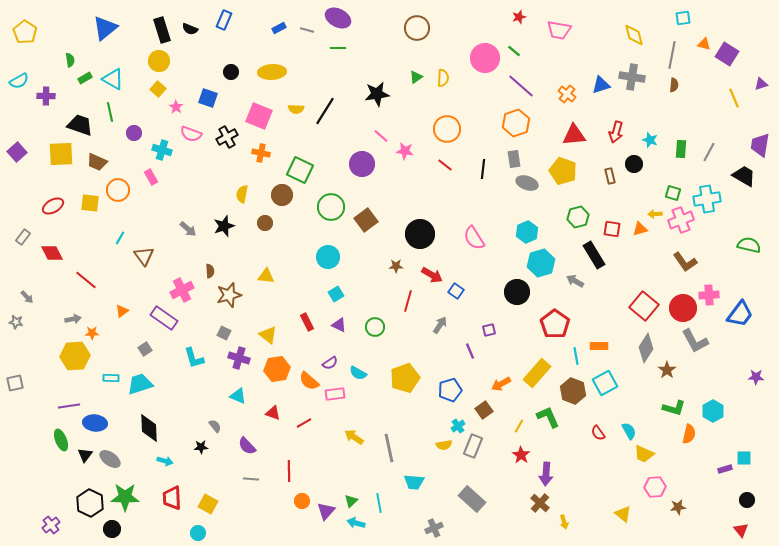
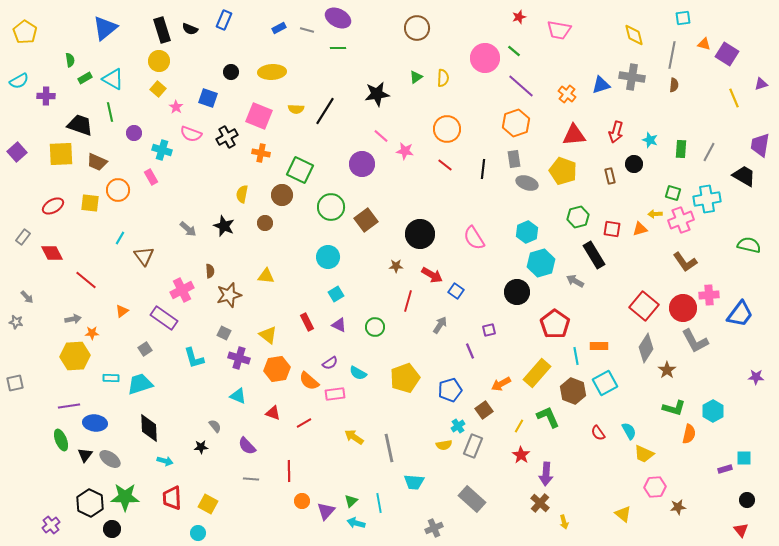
black star at (224, 226): rotated 30 degrees counterclockwise
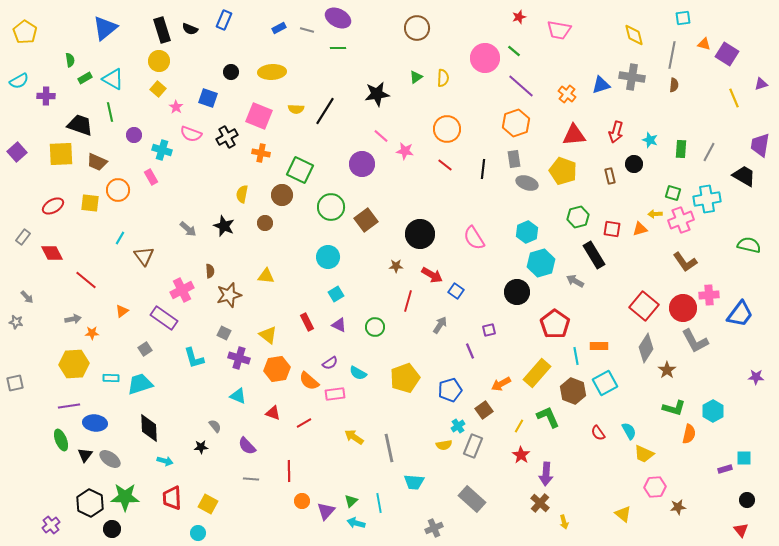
purple circle at (134, 133): moved 2 px down
yellow hexagon at (75, 356): moved 1 px left, 8 px down
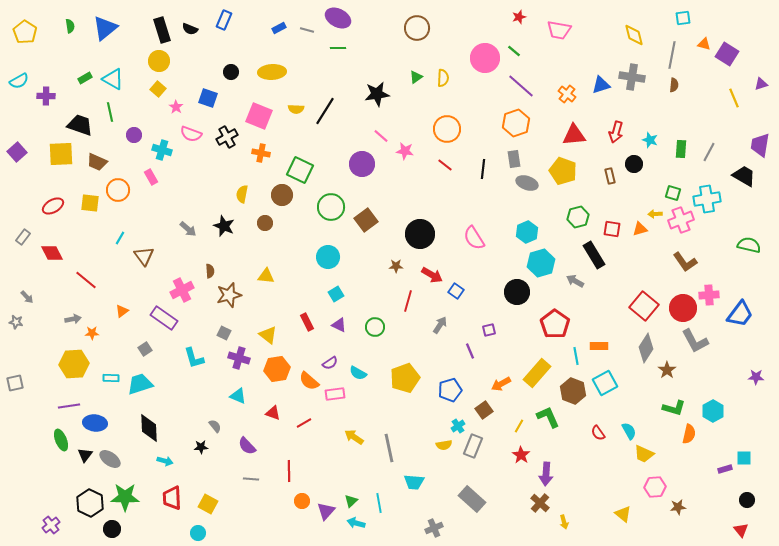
green semicircle at (70, 60): moved 34 px up
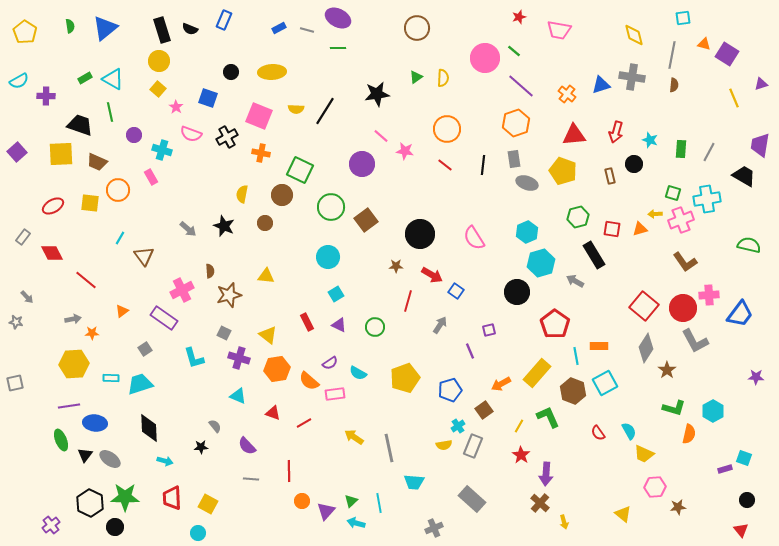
black line at (483, 169): moved 4 px up
cyan square at (744, 458): rotated 21 degrees clockwise
black circle at (112, 529): moved 3 px right, 2 px up
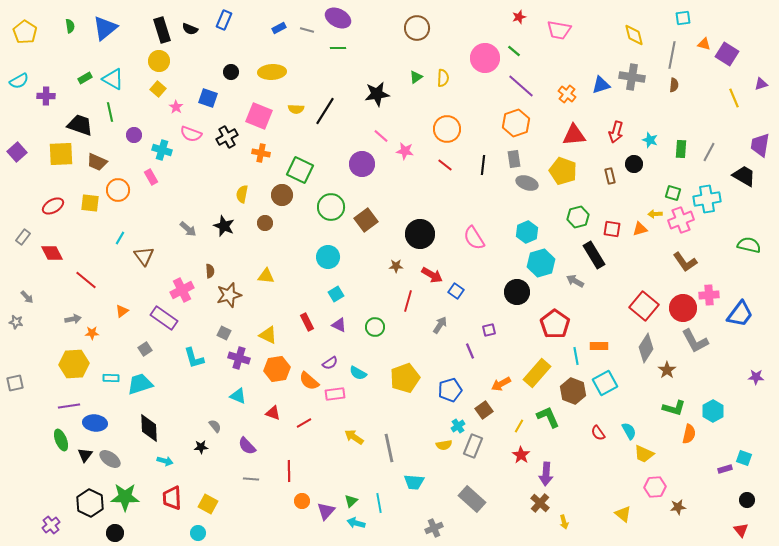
yellow triangle at (268, 335): rotated 12 degrees counterclockwise
black circle at (115, 527): moved 6 px down
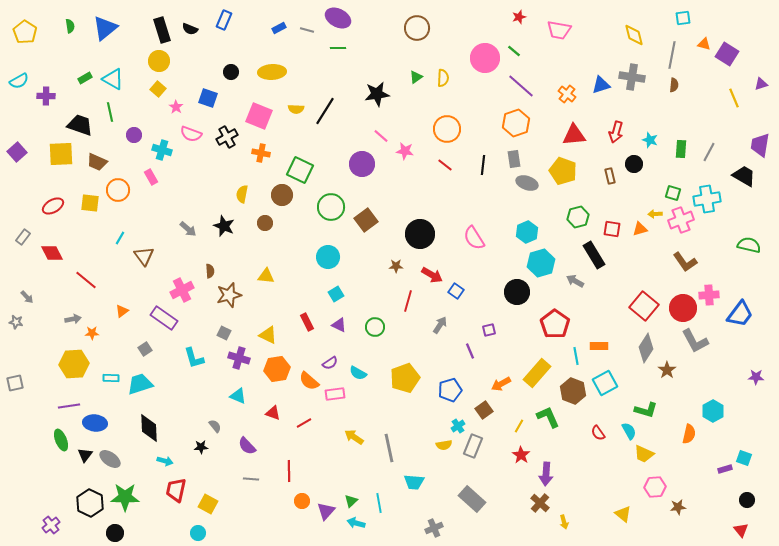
green L-shape at (674, 408): moved 28 px left, 2 px down
red trapezoid at (172, 498): moved 4 px right, 8 px up; rotated 15 degrees clockwise
